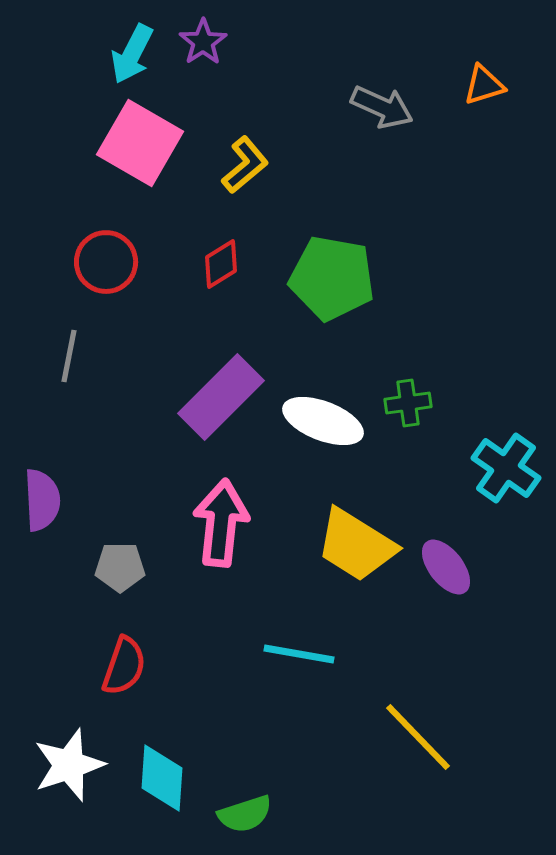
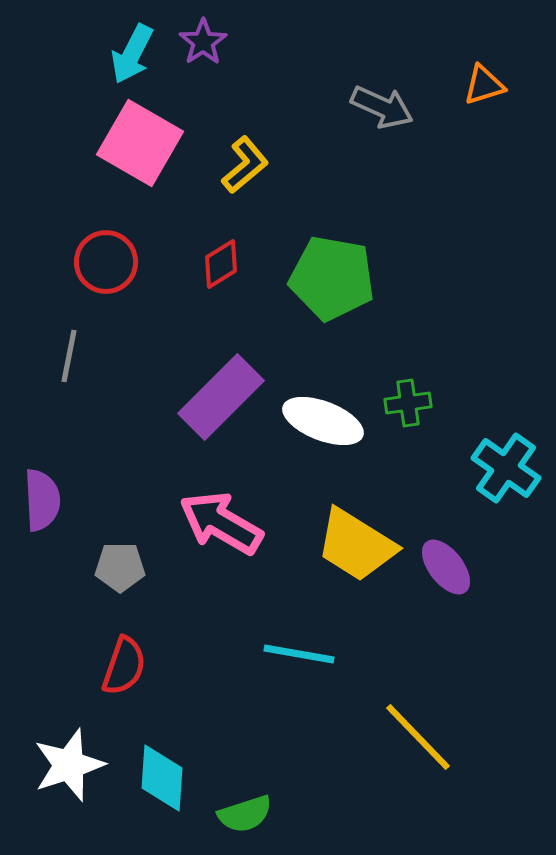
pink arrow: rotated 66 degrees counterclockwise
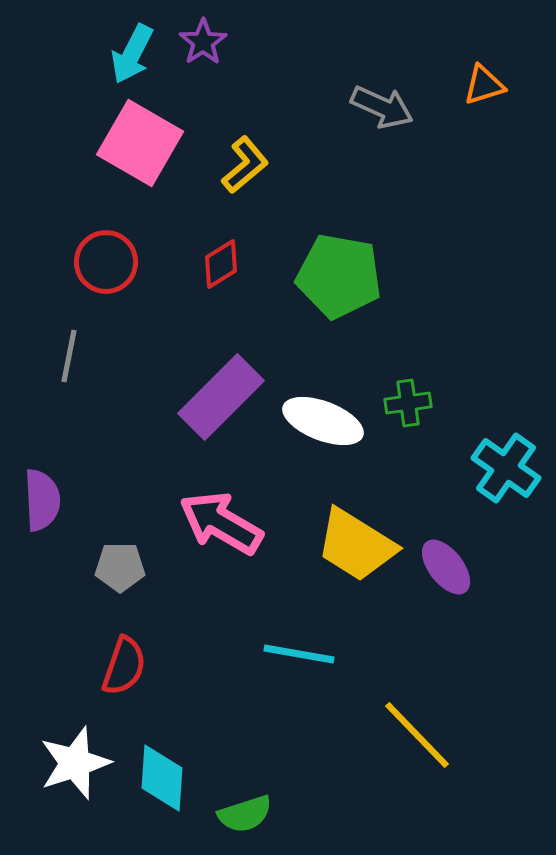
green pentagon: moved 7 px right, 2 px up
yellow line: moved 1 px left, 2 px up
white star: moved 6 px right, 2 px up
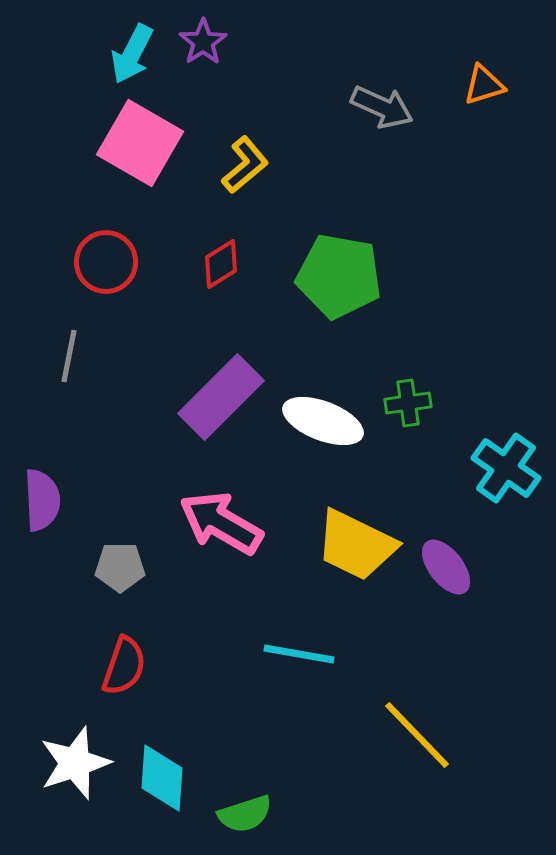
yellow trapezoid: rotated 6 degrees counterclockwise
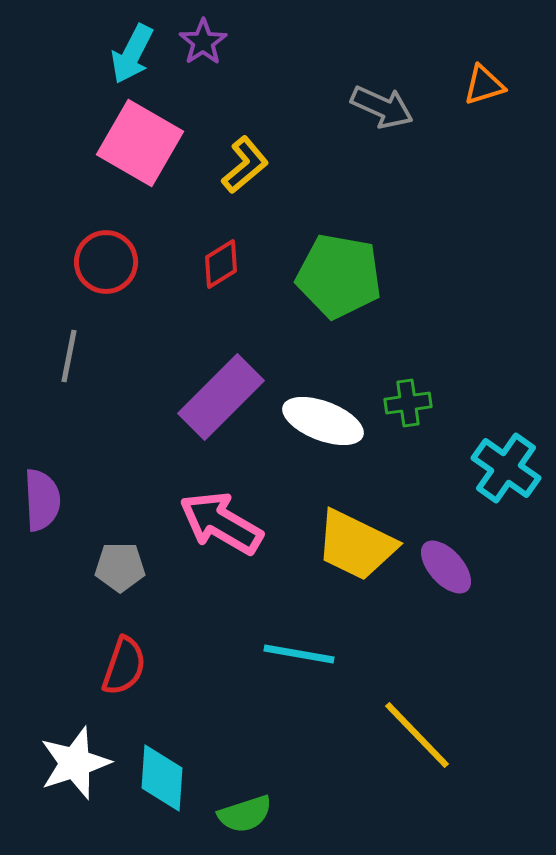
purple ellipse: rotated 4 degrees counterclockwise
